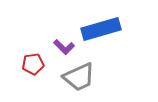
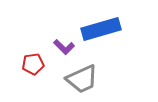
gray trapezoid: moved 3 px right, 2 px down
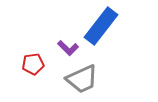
blue rectangle: moved 3 px up; rotated 36 degrees counterclockwise
purple L-shape: moved 4 px right, 1 px down
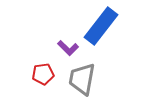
red pentagon: moved 10 px right, 10 px down
gray trapezoid: rotated 124 degrees clockwise
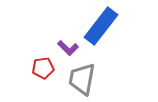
red pentagon: moved 6 px up
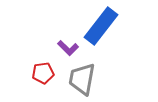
red pentagon: moved 5 px down
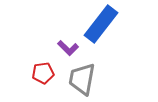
blue rectangle: moved 2 px up
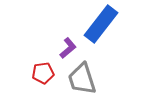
purple L-shape: rotated 85 degrees counterclockwise
gray trapezoid: rotated 28 degrees counterclockwise
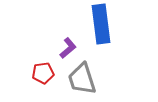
blue rectangle: rotated 45 degrees counterclockwise
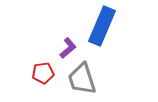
blue rectangle: moved 1 px right, 2 px down; rotated 30 degrees clockwise
